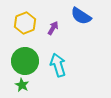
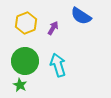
yellow hexagon: moved 1 px right
green star: moved 2 px left
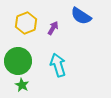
green circle: moved 7 px left
green star: moved 2 px right
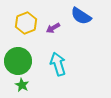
purple arrow: rotated 152 degrees counterclockwise
cyan arrow: moved 1 px up
